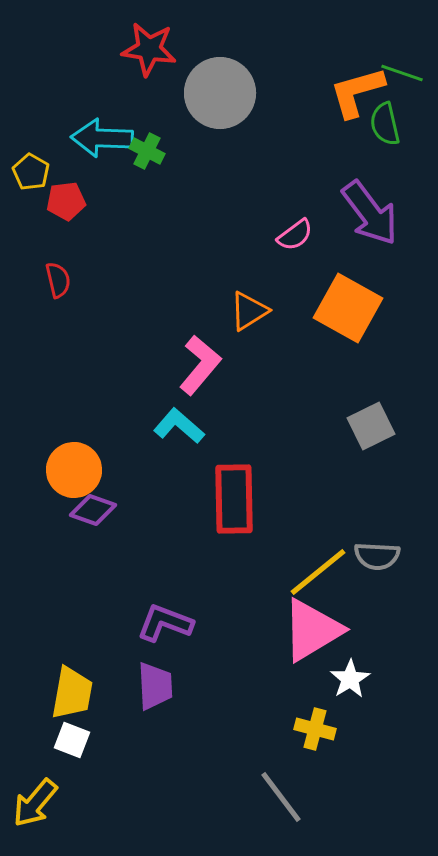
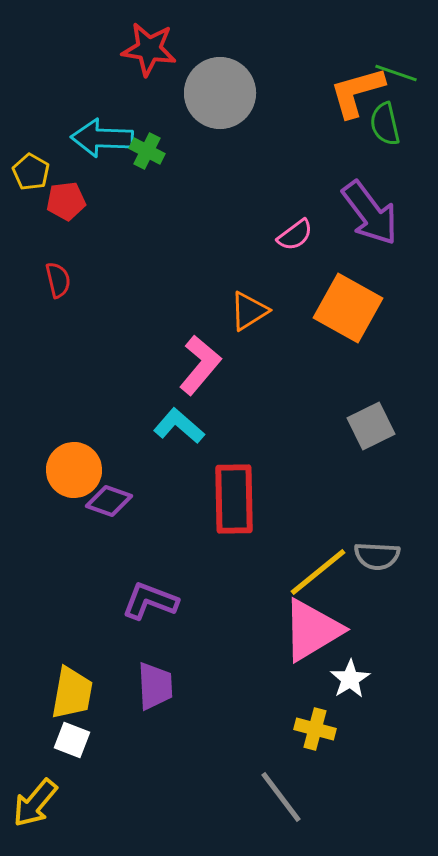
green line: moved 6 px left
purple diamond: moved 16 px right, 9 px up
purple L-shape: moved 15 px left, 22 px up
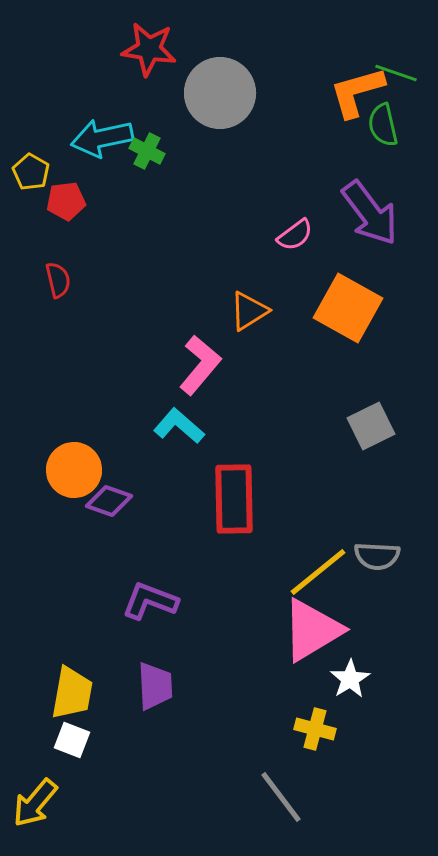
green semicircle: moved 2 px left, 1 px down
cyan arrow: rotated 14 degrees counterclockwise
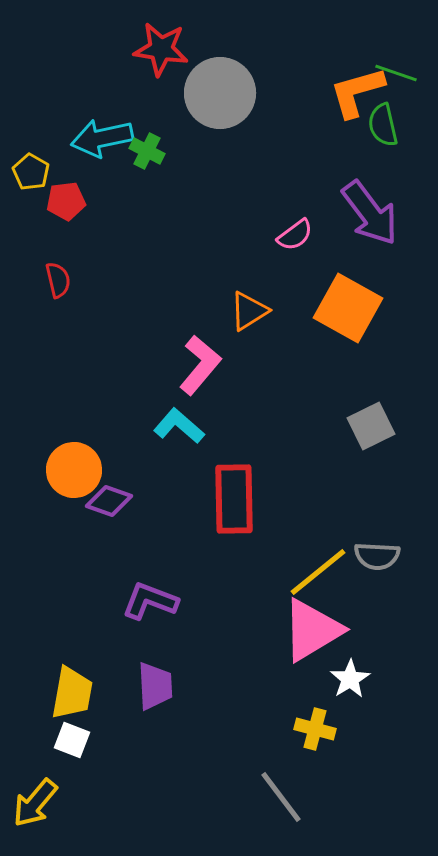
red star: moved 12 px right
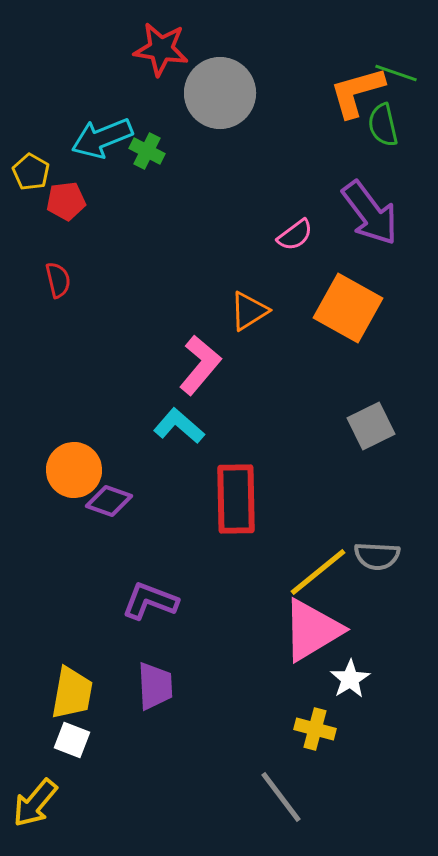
cyan arrow: rotated 10 degrees counterclockwise
red rectangle: moved 2 px right
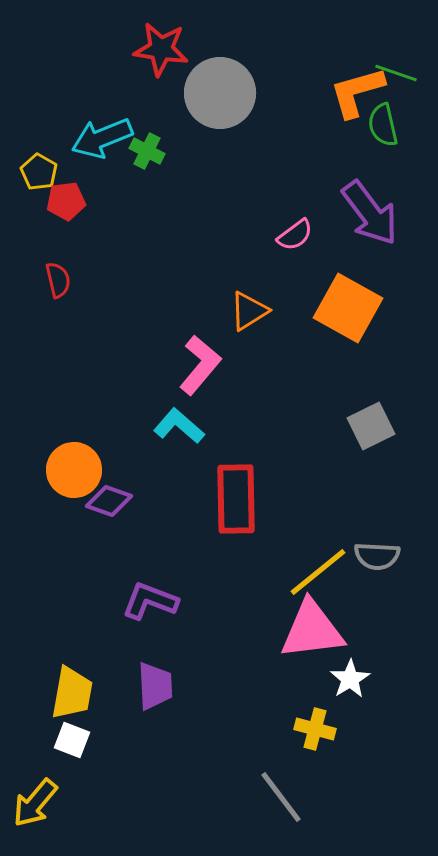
yellow pentagon: moved 8 px right
pink triangle: rotated 24 degrees clockwise
